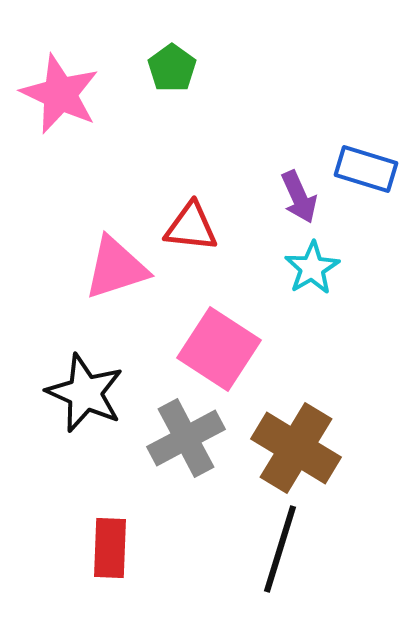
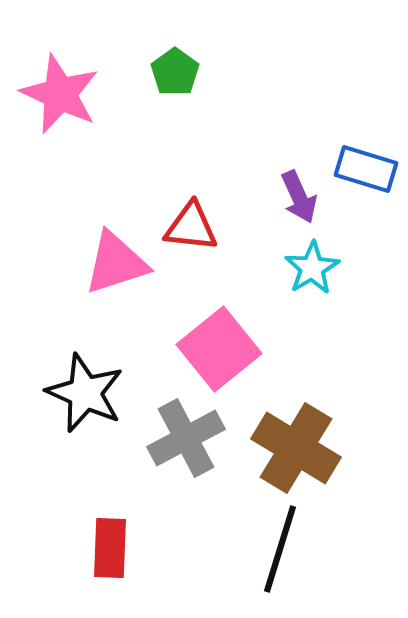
green pentagon: moved 3 px right, 4 px down
pink triangle: moved 5 px up
pink square: rotated 18 degrees clockwise
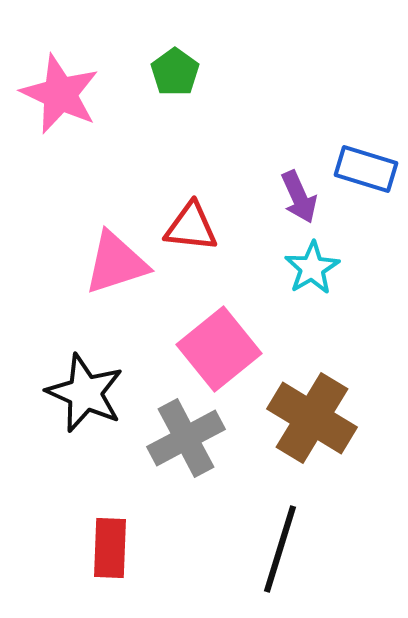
brown cross: moved 16 px right, 30 px up
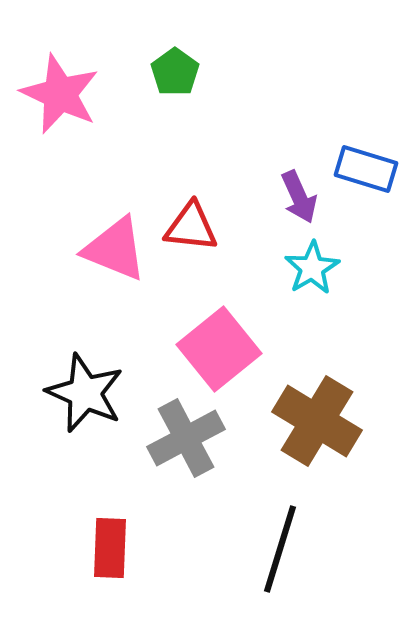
pink triangle: moved 1 px left, 14 px up; rotated 40 degrees clockwise
brown cross: moved 5 px right, 3 px down
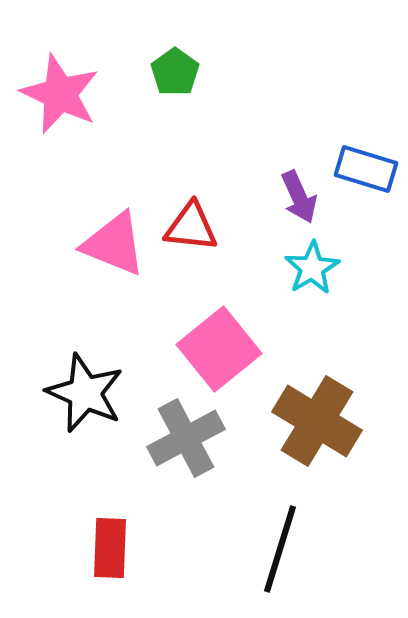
pink triangle: moved 1 px left, 5 px up
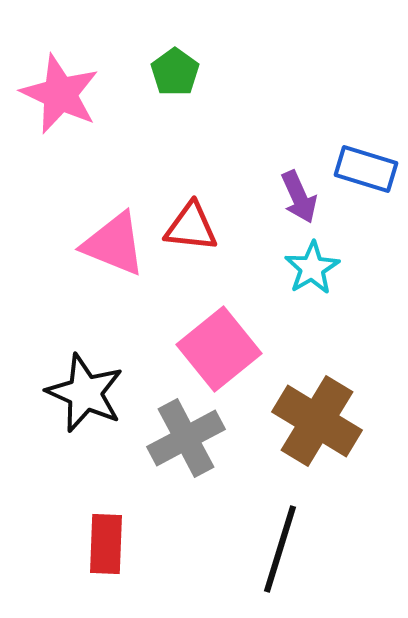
red rectangle: moved 4 px left, 4 px up
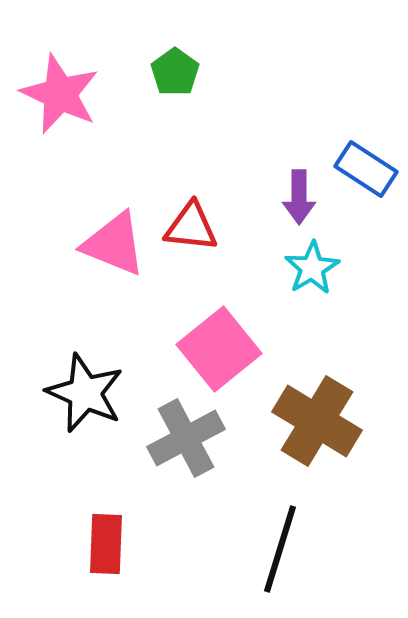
blue rectangle: rotated 16 degrees clockwise
purple arrow: rotated 24 degrees clockwise
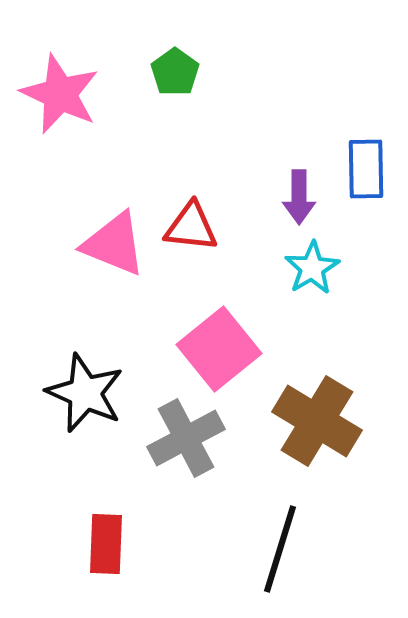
blue rectangle: rotated 56 degrees clockwise
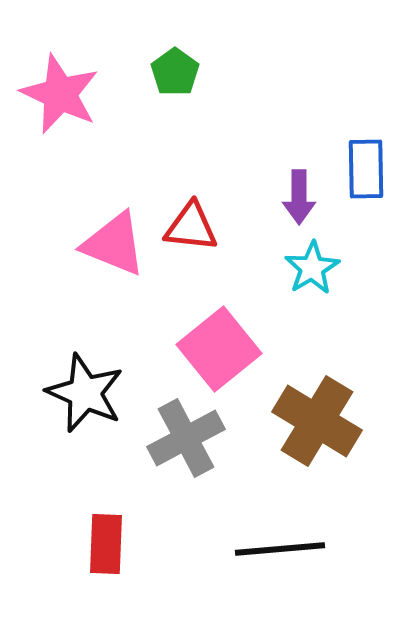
black line: rotated 68 degrees clockwise
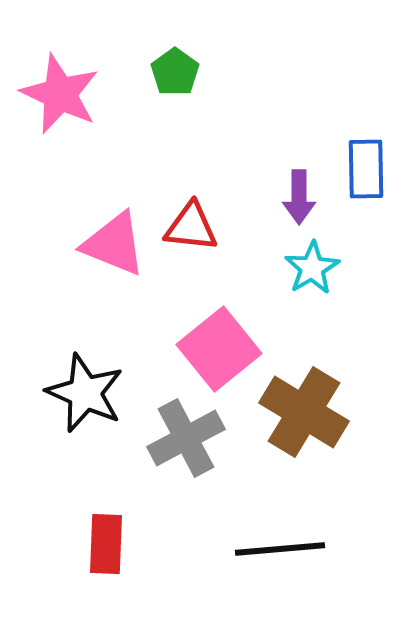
brown cross: moved 13 px left, 9 px up
